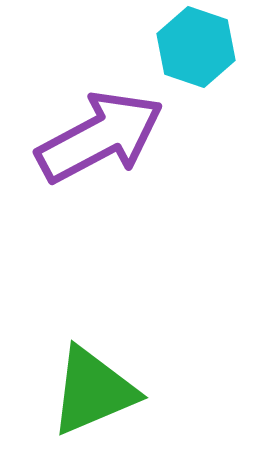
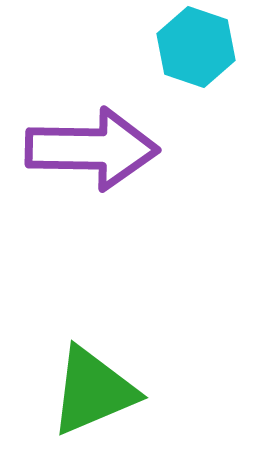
purple arrow: moved 8 px left, 12 px down; rotated 29 degrees clockwise
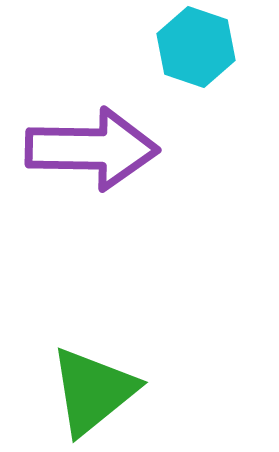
green triangle: rotated 16 degrees counterclockwise
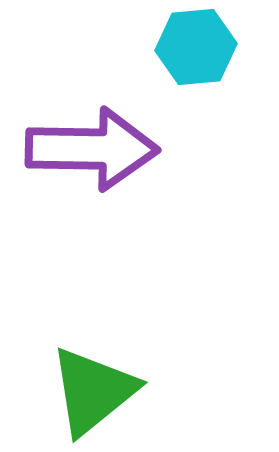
cyan hexagon: rotated 24 degrees counterclockwise
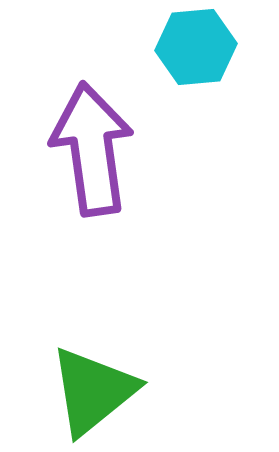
purple arrow: rotated 99 degrees counterclockwise
